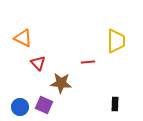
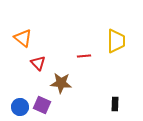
orange triangle: rotated 12 degrees clockwise
red line: moved 4 px left, 6 px up
purple square: moved 2 px left
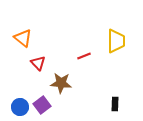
red line: rotated 16 degrees counterclockwise
purple square: rotated 30 degrees clockwise
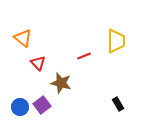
brown star: rotated 10 degrees clockwise
black rectangle: moved 3 px right; rotated 32 degrees counterclockwise
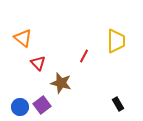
red line: rotated 40 degrees counterclockwise
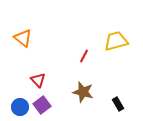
yellow trapezoid: rotated 105 degrees counterclockwise
red triangle: moved 17 px down
brown star: moved 22 px right, 9 px down
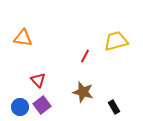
orange triangle: rotated 30 degrees counterclockwise
red line: moved 1 px right
black rectangle: moved 4 px left, 3 px down
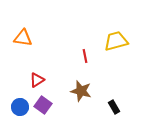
red line: rotated 40 degrees counterclockwise
red triangle: moved 1 px left; rotated 42 degrees clockwise
brown star: moved 2 px left, 1 px up
purple square: moved 1 px right; rotated 18 degrees counterclockwise
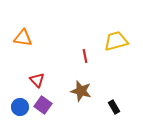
red triangle: rotated 42 degrees counterclockwise
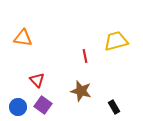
blue circle: moved 2 px left
